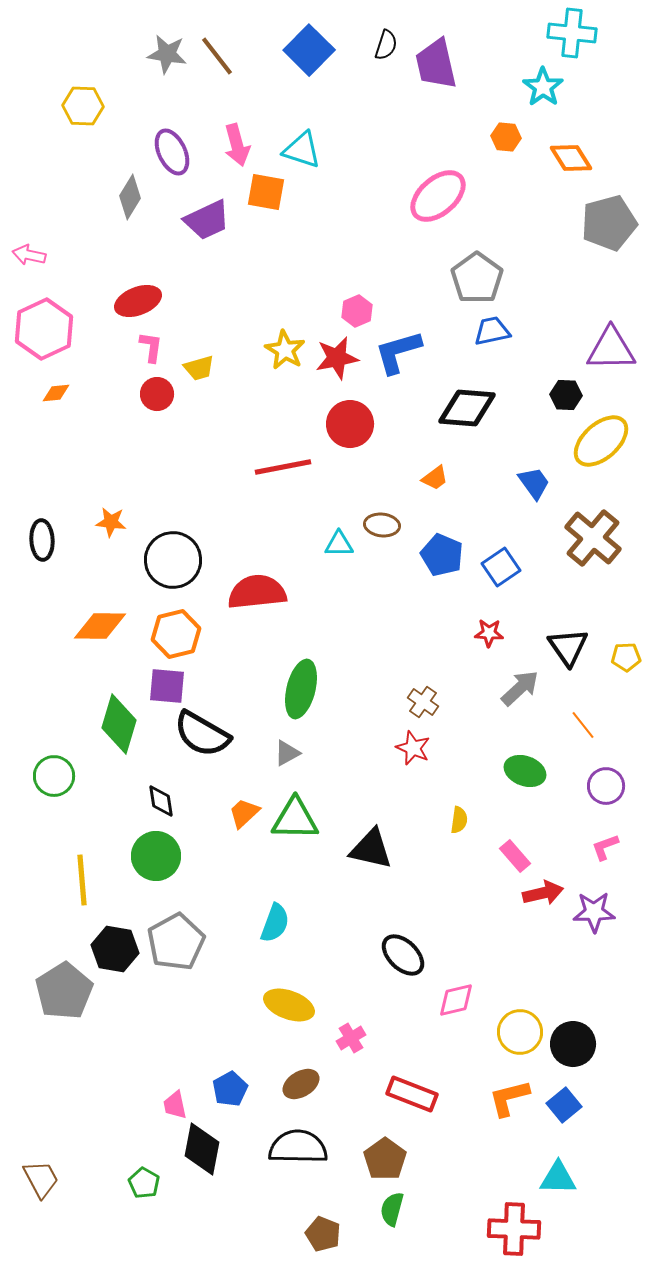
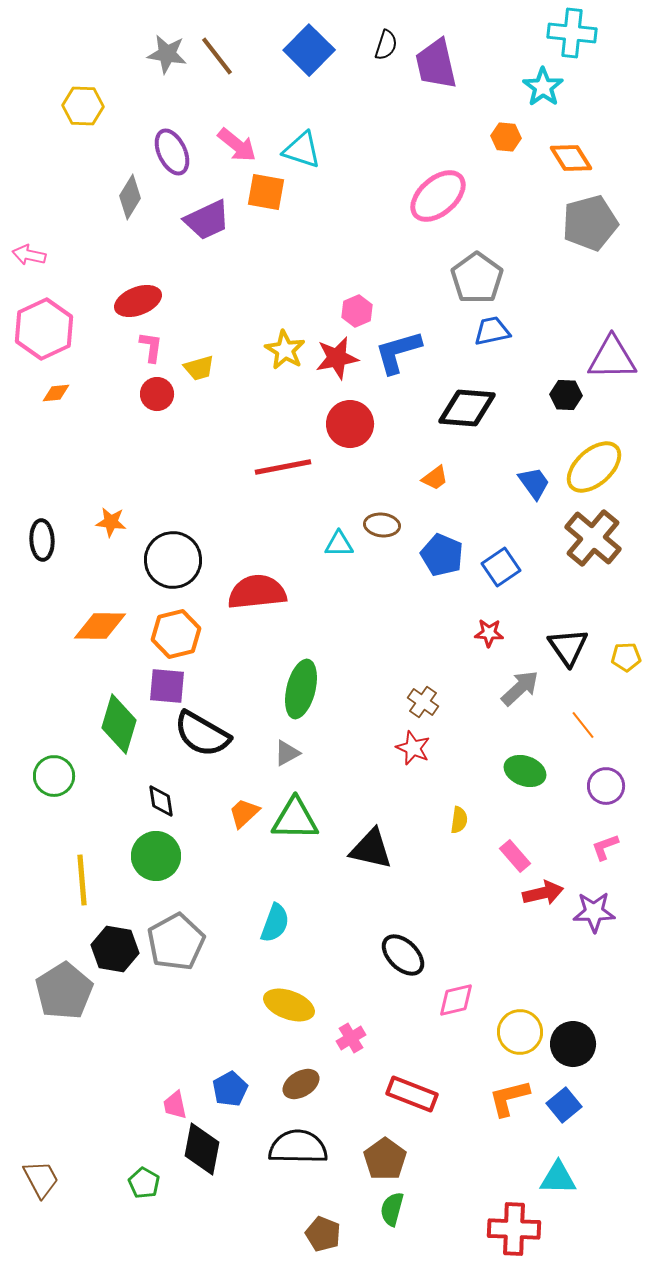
pink arrow at (237, 145): rotated 36 degrees counterclockwise
gray pentagon at (609, 223): moved 19 px left
purple triangle at (611, 349): moved 1 px right, 9 px down
yellow ellipse at (601, 441): moved 7 px left, 26 px down
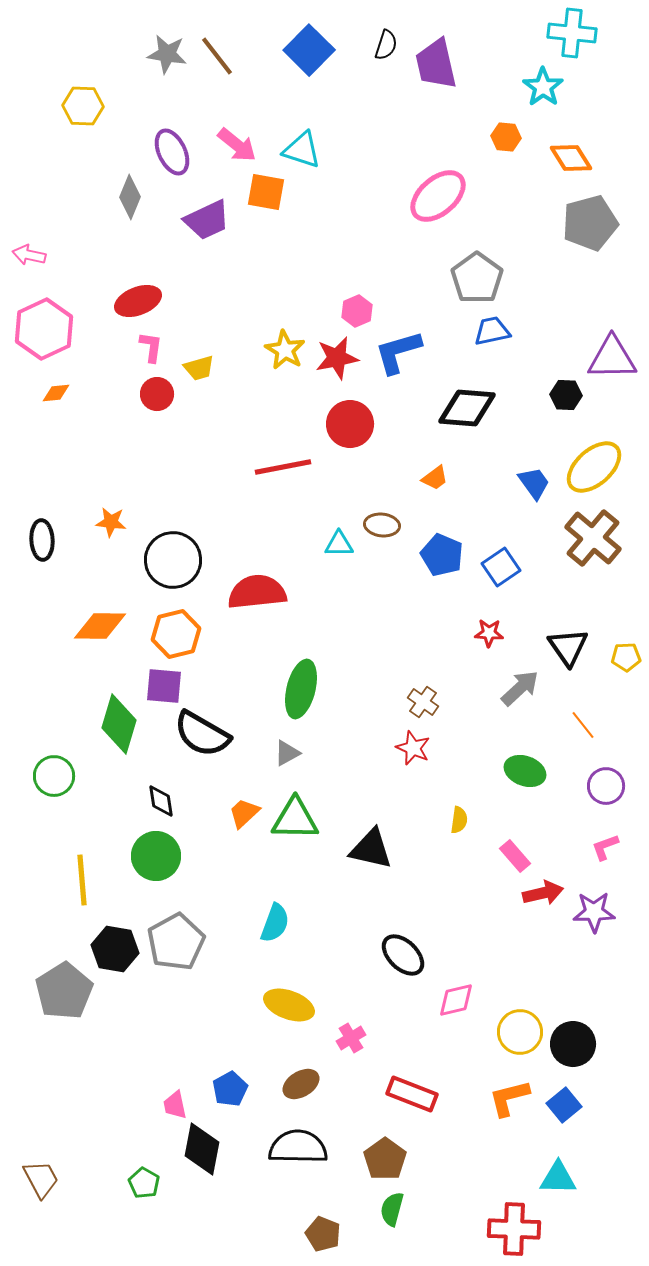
gray diamond at (130, 197): rotated 9 degrees counterclockwise
purple square at (167, 686): moved 3 px left
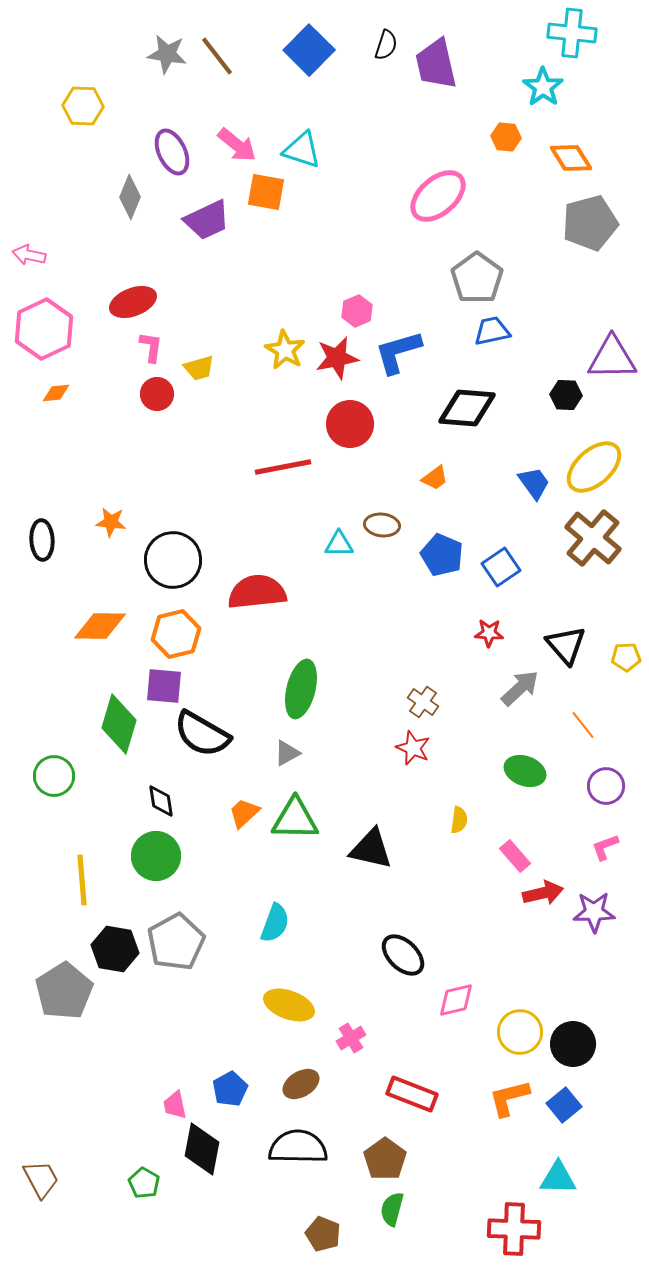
red ellipse at (138, 301): moved 5 px left, 1 px down
black triangle at (568, 647): moved 2 px left, 2 px up; rotated 6 degrees counterclockwise
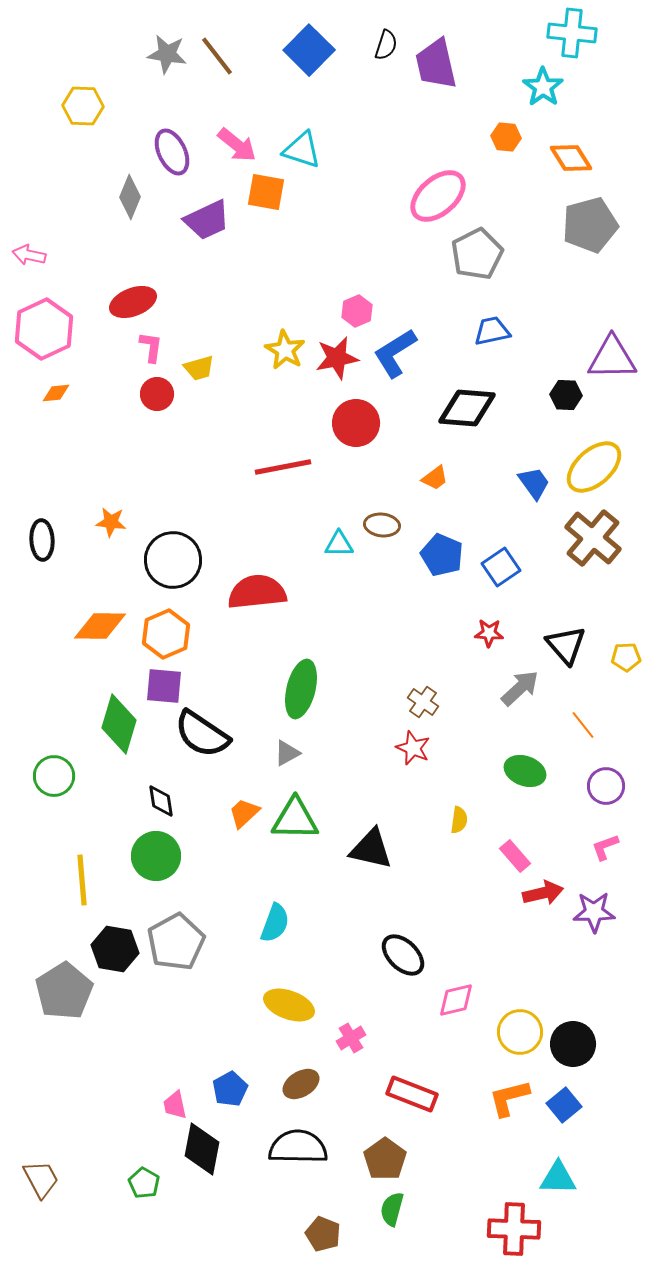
gray pentagon at (590, 223): moved 2 px down
gray pentagon at (477, 278): moved 24 px up; rotated 9 degrees clockwise
blue L-shape at (398, 352): moved 3 px left, 1 px down; rotated 16 degrees counterclockwise
red circle at (350, 424): moved 6 px right, 1 px up
orange hexagon at (176, 634): moved 10 px left; rotated 9 degrees counterclockwise
black semicircle at (202, 734): rotated 4 degrees clockwise
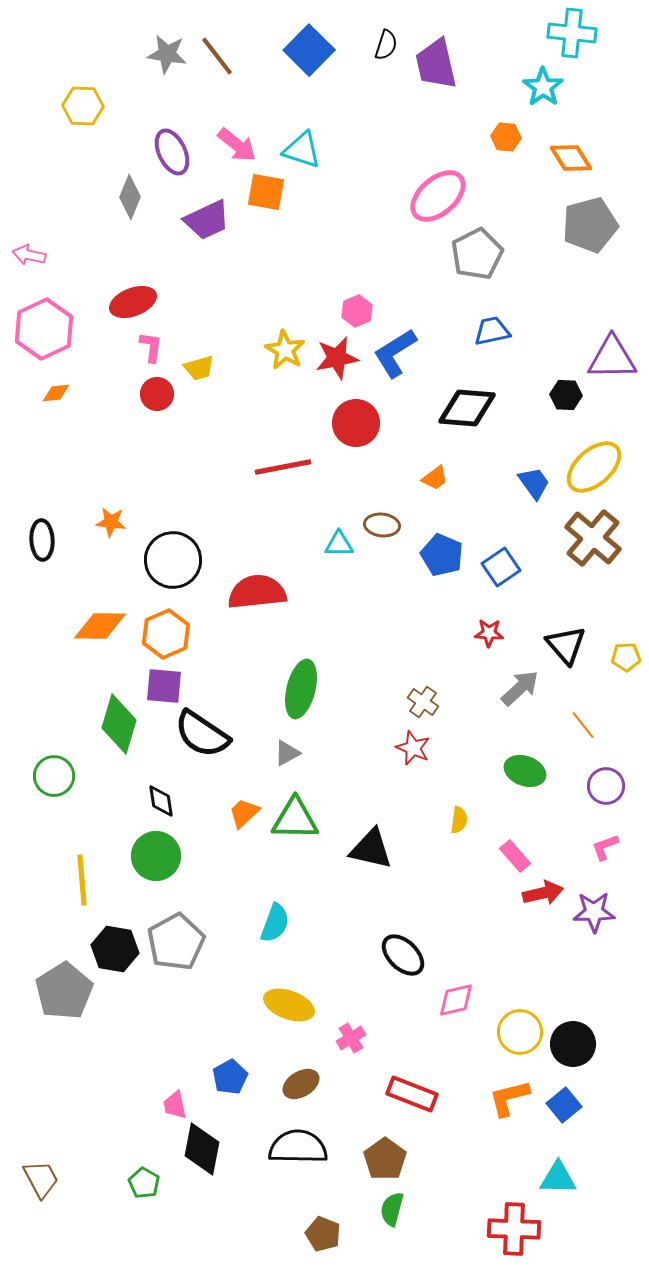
blue pentagon at (230, 1089): moved 12 px up
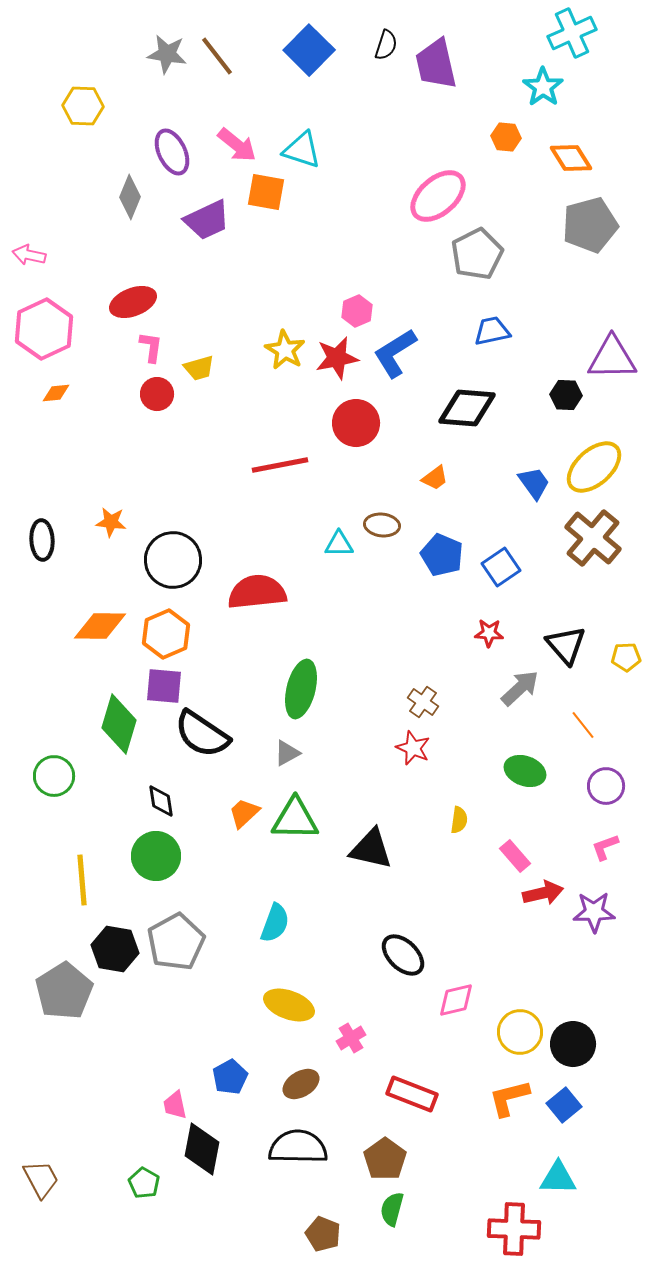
cyan cross at (572, 33): rotated 30 degrees counterclockwise
red line at (283, 467): moved 3 px left, 2 px up
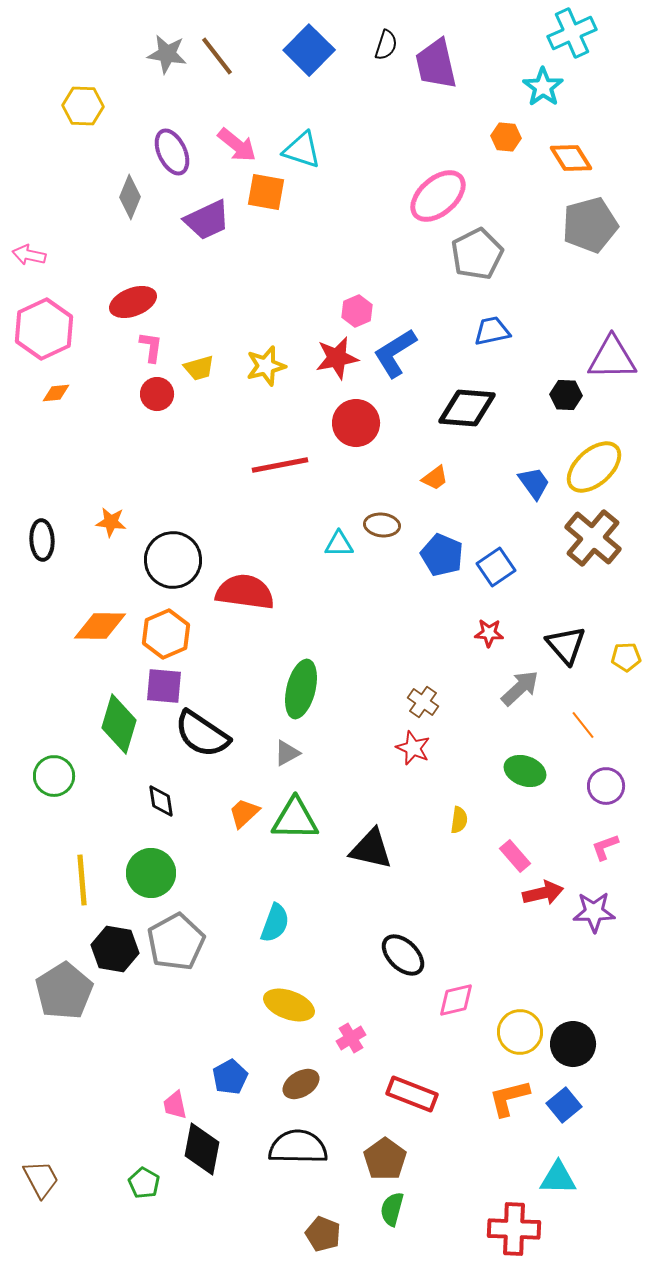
yellow star at (285, 350): moved 19 px left, 16 px down; rotated 27 degrees clockwise
blue square at (501, 567): moved 5 px left
red semicircle at (257, 592): moved 12 px left; rotated 14 degrees clockwise
green circle at (156, 856): moved 5 px left, 17 px down
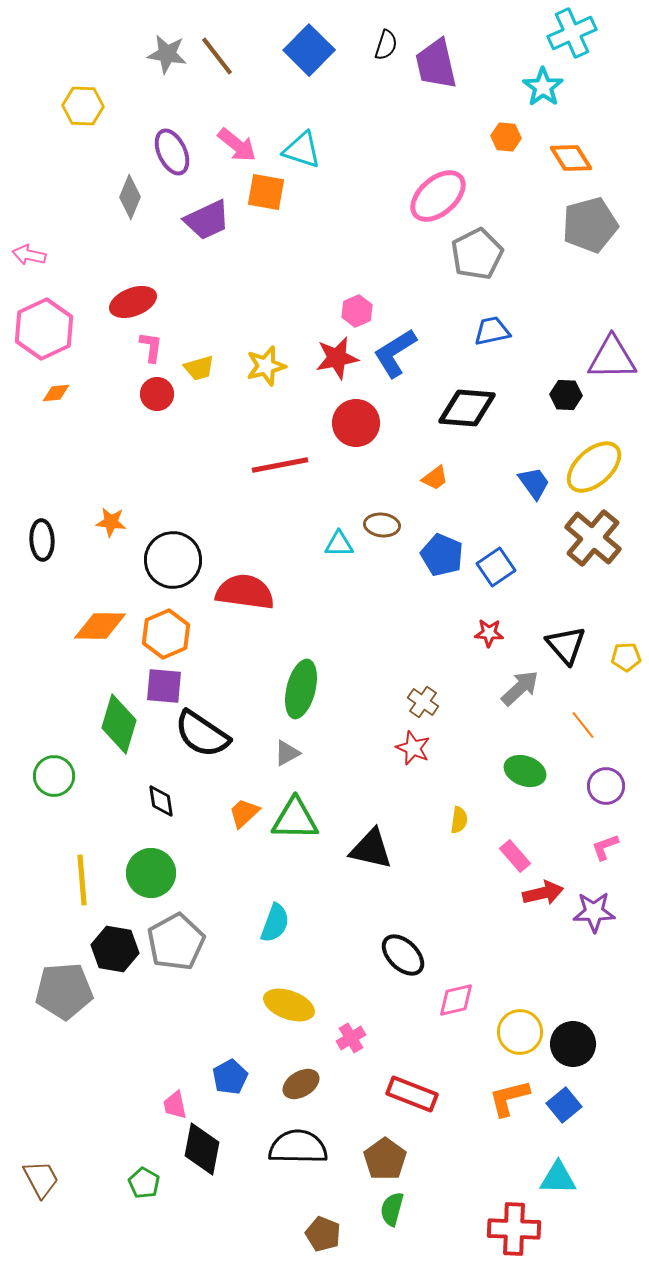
gray pentagon at (64, 991): rotated 28 degrees clockwise
